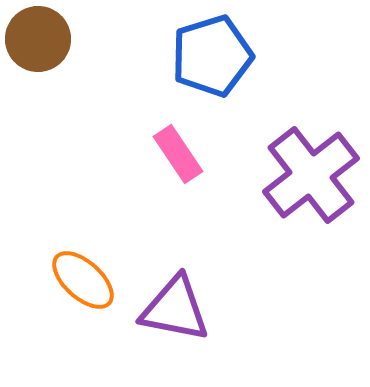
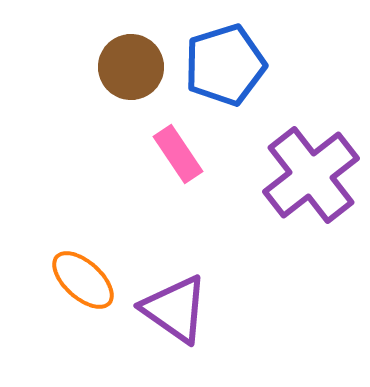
brown circle: moved 93 px right, 28 px down
blue pentagon: moved 13 px right, 9 px down
purple triangle: rotated 24 degrees clockwise
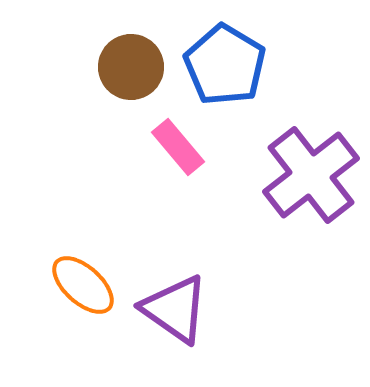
blue pentagon: rotated 24 degrees counterclockwise
pink rectangle: moved 7 px up; rotated 6 degrees counterclockwise
orange ellipse: moved 5 px down
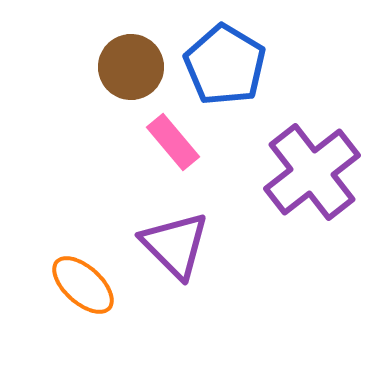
pink rectangle: moved 5 px left, 5 px up
purple cross: moved 1 px right, 3 px up
purple triangle: moved 64 px up; rotated 10 degrees clockwise
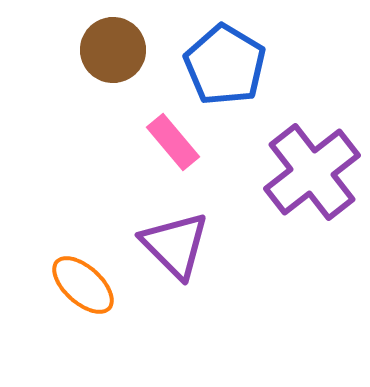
brown circle: moved 18 px left, 17 px up
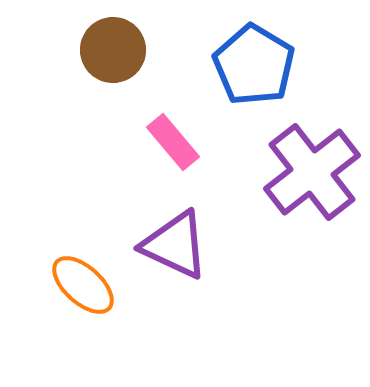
blue pentagon: moved 29 px right
purple triangle: rotated 20 degrees counterclockwise
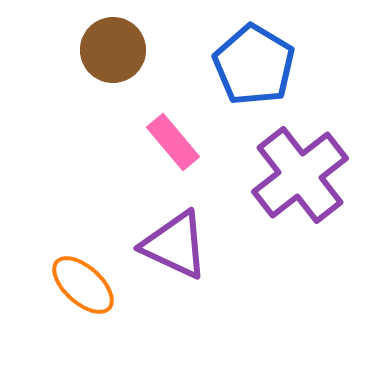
purple cross: moved 12 px left, 3 px down
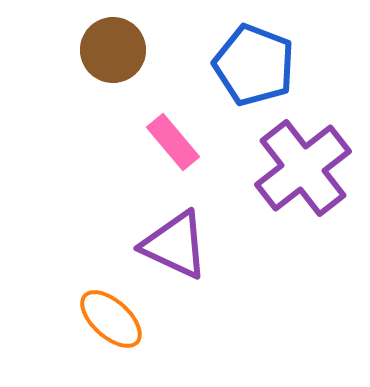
blue pentagon: rotated 10 degrees counterclockwise
purple cross: moved 3 px right, 7 px up
orange ellipse: moved 28 px right, 34 px down
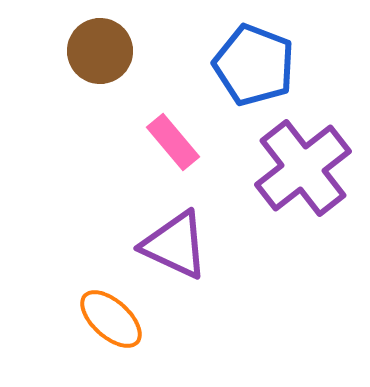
brown circle: moved 13 px left, 1 px down
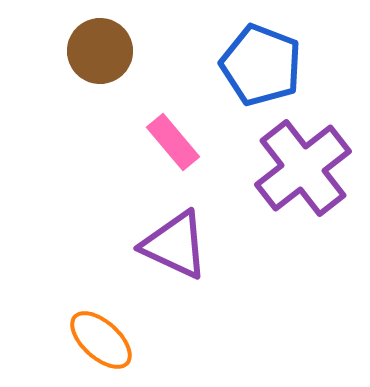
blue pentagon: moved 7 px right
orange ellipse: moved 10 px left, 21 px down
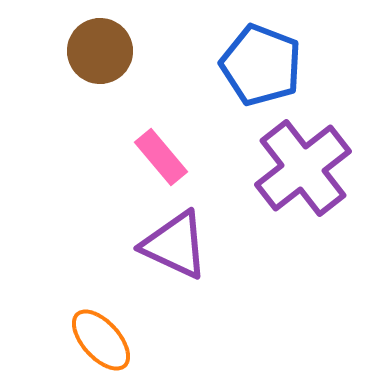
pink rectangle: moved 12 px left, 15 px down
orange ellipse: rotated 6 degrees clockwise
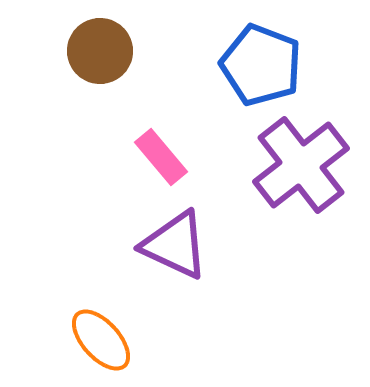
purple cross: moved 2 px left, 3 px up
